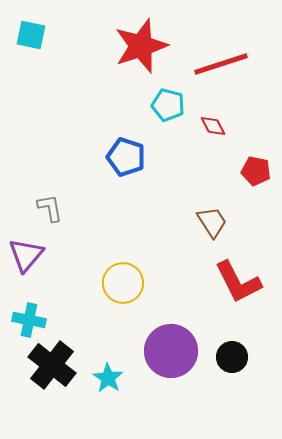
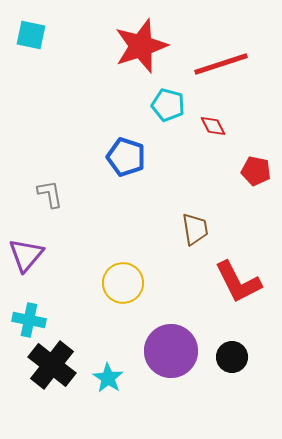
gray L-shape: moved 14 px up
brown trapezoid: moved 17 px left, 7 px down; rotated 24 degrees clockwise
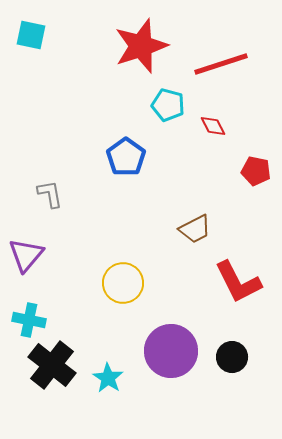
blue pentagon: rotated 18 degrees clockwise
brown trapezoid: rotated 72 degrees clockwise
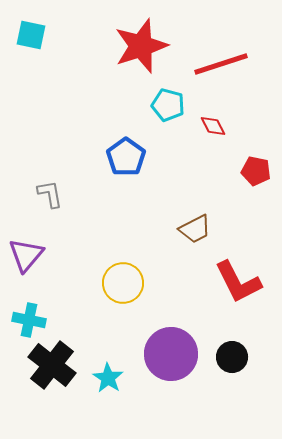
purple circle: moved 3 px down
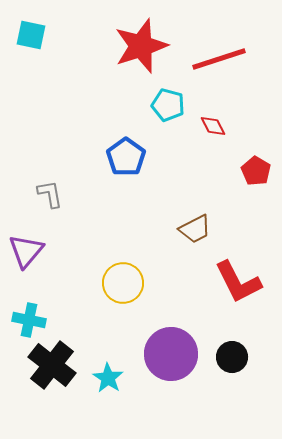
red line: moved 2 px left, 5 px up
red pentagon: rotated 20 degrees clockwise
purple triangle: moved 4 px up
